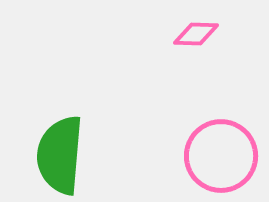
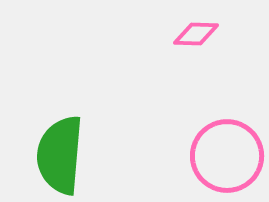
pink circle: moved 6 px right
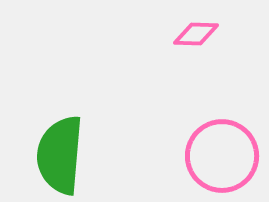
pink circle: moved 5 px left
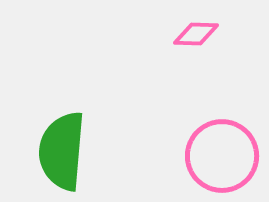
green semicircle: moved 2 px right, 4 px up
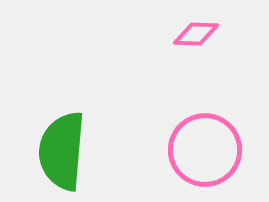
pink circle: moved 17 px left, 6 px up
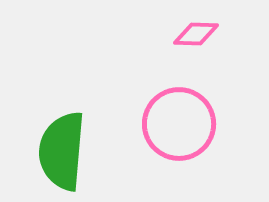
pink circle: moved 26 px left, 26 px up
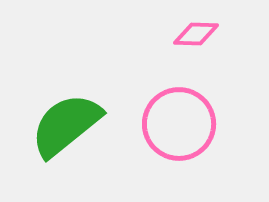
green semicircle: moved 4 px right, 26 px up; rotated 46 degrees clockwise
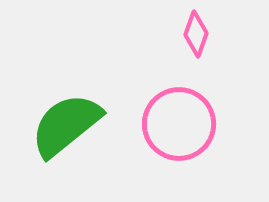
pink diamond: rotated 72 degrees counterclockwise
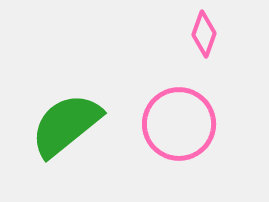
pink diamond: moved 8 px right
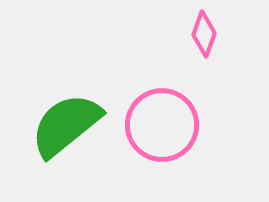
pink circle: moved 17 px left, 1 px down
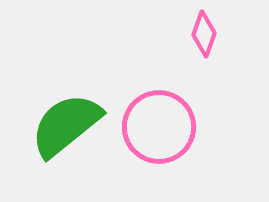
pink circle: moved 3 px left, 2 px down
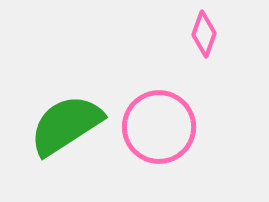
green semicircle: rotated 6 degrees clockwise
